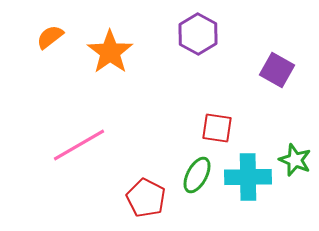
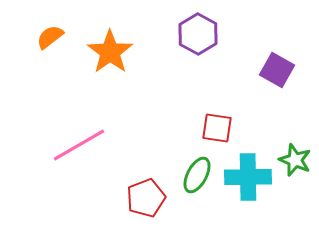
red pentagon: rotated 24 degrees clockwise
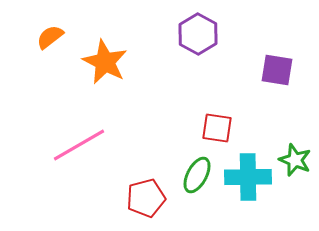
orange star: moved 5 px left, 10 px down; rotated 9 degrees counterclockwise
purple square: rotated 20 degrees counterclockwise
red pentagon: rotated 6 degrees clockwise
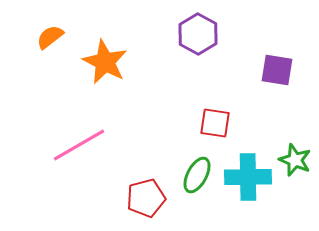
red square: moved 2 px left, 5 px up
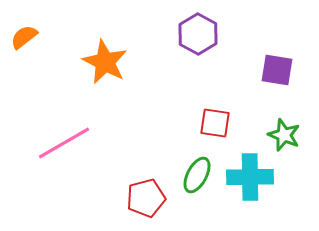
orange semicircle: moved 26 px left
pink line: moved 15 px left, 2 px up
green star: moved 11 px left, 25 px up
cyan cross: moved 2 px right
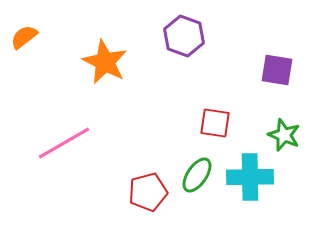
purple hexagon: moved 14 px left, 2 px down; rotated 9 degrees counterclockwise
green ellipse: rotated 6 degrees clockwise
red pentagon: moved 2 px right, 6 px up
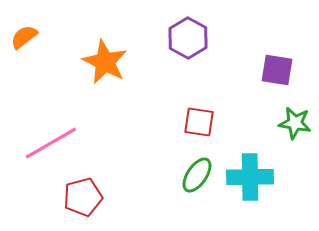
purple hexagon: moved 4 px right, 2 px down; rotated 9 degrees clockwise
red square: moved 16 px left, 1 px up
green star: moved 11 px right, 12 px up; rotated 12 degrees counterclockwise
pink line: moved 13 px left
red pentagon: moved 65 px left, 5 px down
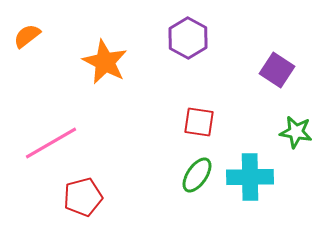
orange semicircle: moved 3 px right, 1 px up
purple square: rotated 24 degrees clockwise
green star: moved 1 px right, 9 px down
